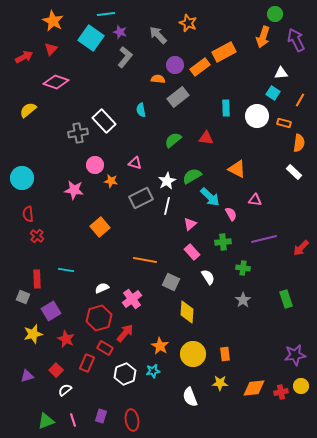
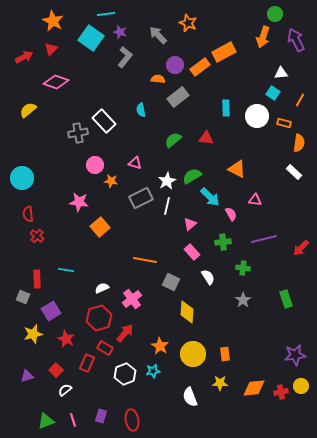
pink star at (74, 190): moved 5 px right, 12 px down
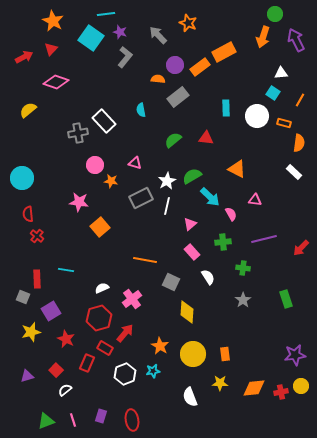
yellow star at (33, 334): moved 2 px left, 2 px up
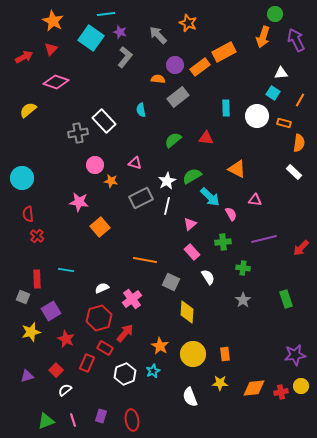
cyan star at (153, 371): rotated 16 degrees counterclockwise
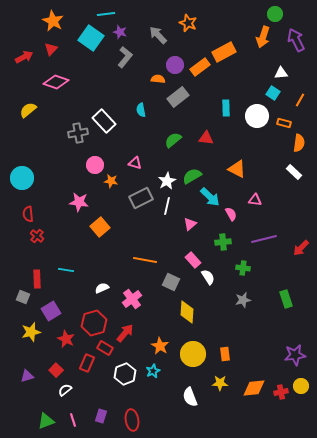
pink rectangle at (192, 252): moved 1 px right, 8 px down
gray star at (243, 300): rotated 21 degrees clockwise
red hexagon at (99, 318): moved 5 px left, 5 px down
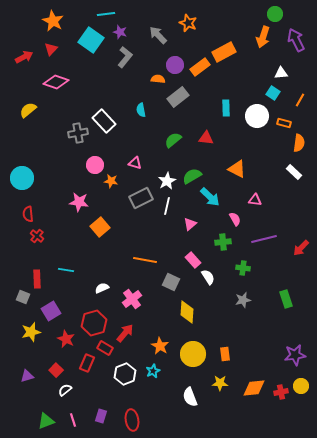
cyan square at (91, 38): moved 2 px down
pink semicircle at (231, 214): moved 4 px right, 5 px down
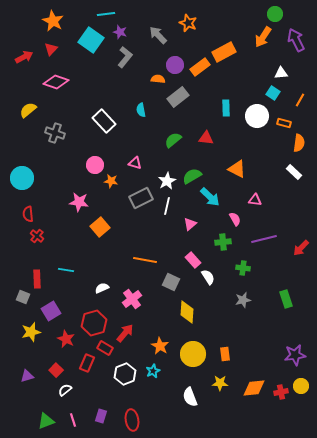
orange arrow at (263, 37): rotated 15 degrees clockwise
gray cross at (78, 133): moved 23 px left; rotated 30 degrees clockwise
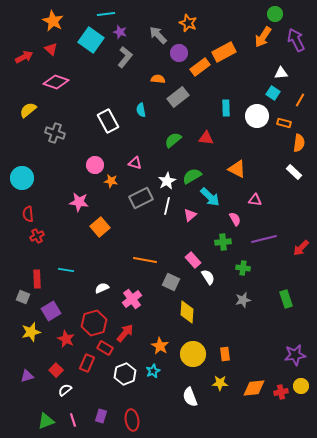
red triangle at (51, 49): rotated 32 degrees counterclockwise
purple circle at (175, 65): moved 4 px right, 12 px up
white rectangle at (104, 121): moved 4 px right; rotated 15 degrees clockwise
pink triangle at (190, 224): moved 9 px up
red cross at (37, 236): rotated 24 degrees clockwise
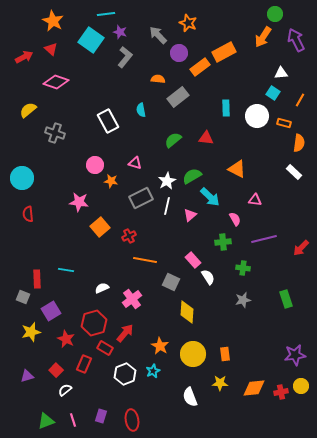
red cross at (37, 236): moved 92 px right
red rectangle at (87, 363): moved 3 px left, 1 px down
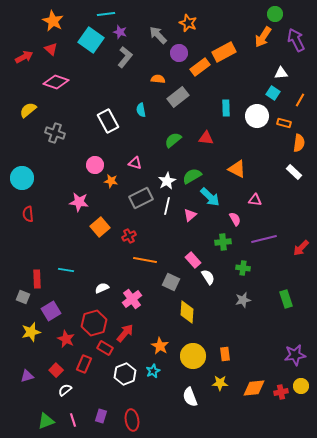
yellow circle at (193, 354): moved 2 px down
